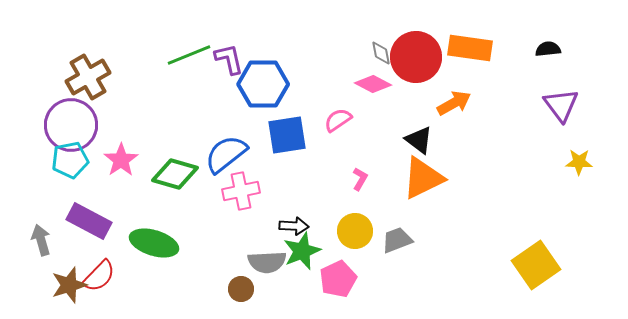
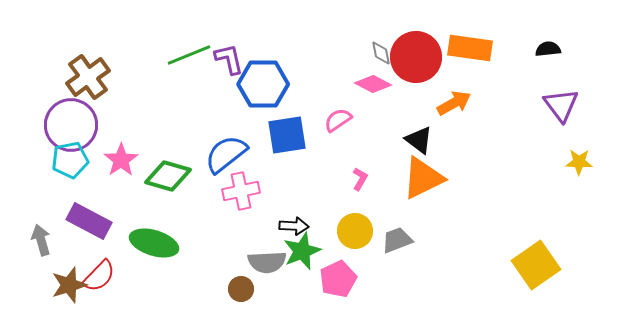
brown cross: rotated 6 degrees counterclockwise
green diamond: moved 7 px left, 2 px down
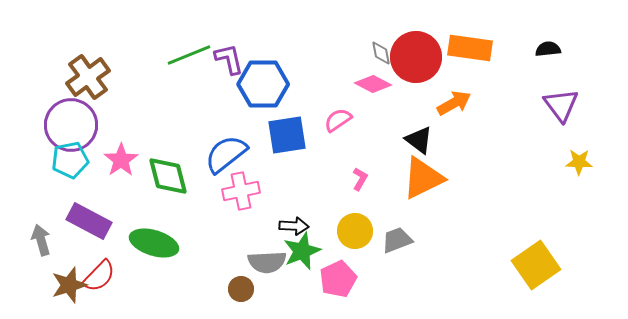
green diamond: rotated 60 degrees clockwise
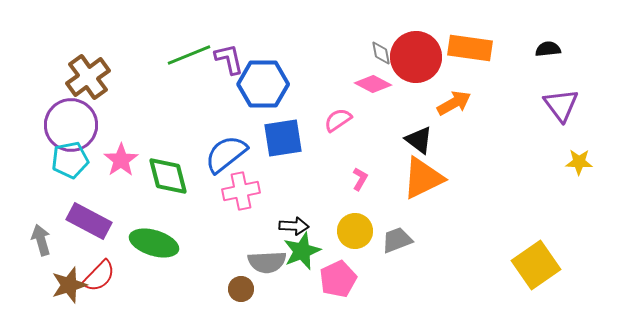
blue square: moved 4 px left, 3 px down
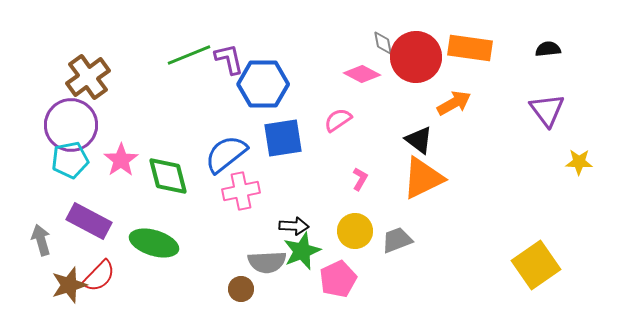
gray diamond: moved 2 px right, 10 px up
pink diamond: moved 11 px left, 10 px up
purple triangle: moved 14 px left, 5 px down
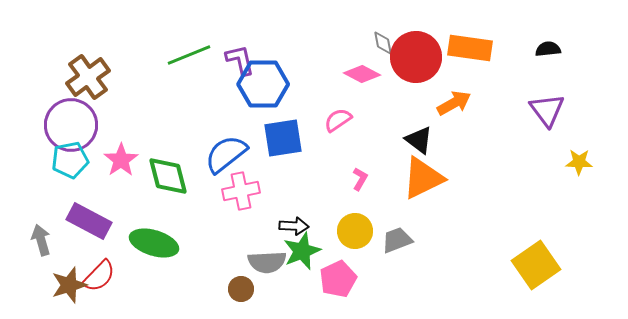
purple L-shape: moved 11 px right, 1 px down
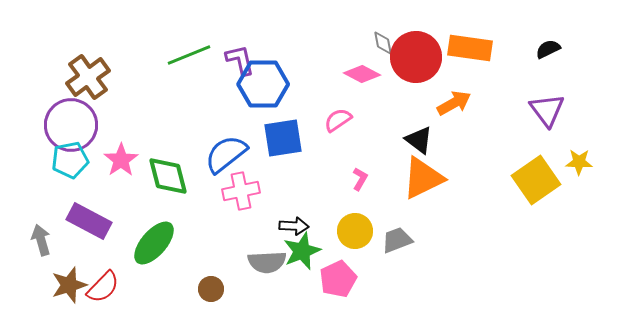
black semicircle: rotated 20 degrees counterclockwise
green ellipse: rotated 66 degrees counterclockwise
yellow square: moved 85 px up
red semicircle: moved 4 px right, 11 px down
brown circle: moved 30 px left
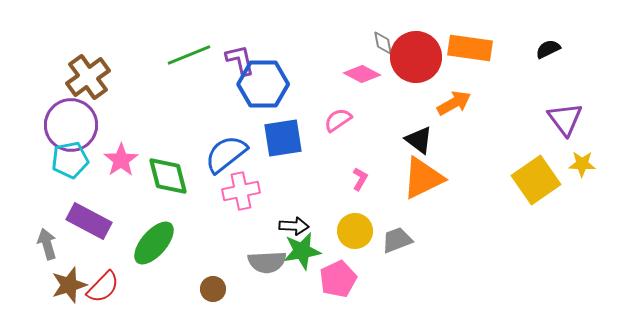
purple triangle: moved 18 px right, 9 px down
yellow star: moved 3 px right, 2 px down
gray arrow: moved 6 px right, 4 px down
green star: rotated 12 degrees clockwise
brown circle: moved 2 px right
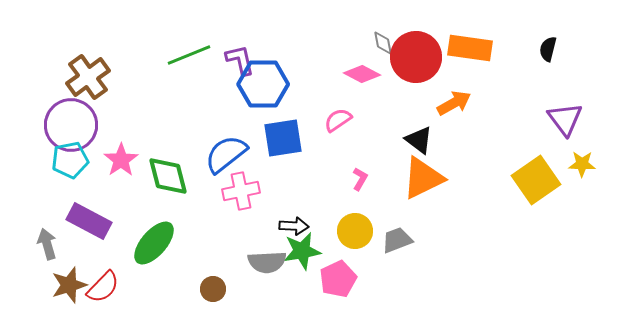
black semicircle: rotated 50 degrees counterclockwise
